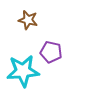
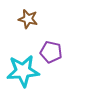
brown star: moved 1 px up
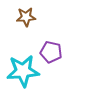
brown star: moved 2 px left, 2 px up; rotated 18 degrees counterclockwise
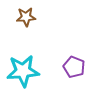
purple pentagon: moved 23 px right, 15 px down; rotated 10 degrees clockwise
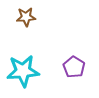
purple pentagon: rotated 10 degrees clockwise
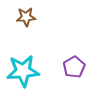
purple pentagon: rotated 10 degrees clockwise
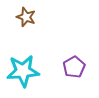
brown star: rotated 24 degrees clockwise
